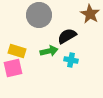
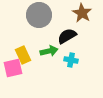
brown star: moved 8 px left, 1 px up
yellow rectangle: moved 6 px right, 4 px down; rotated 48 degrees clockwise
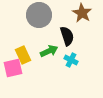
black semicircle: rotated 102 degrees clockwise
green arrow: rotated 12 degrees counterclockwise
cyan cross: rotated 16 degrees clockwise
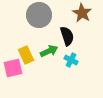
yellow rectangle: moved 3 px right
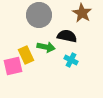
black semicircle: rotated 60 degrees counterclockwise
green arrow: moved 3 px left, 4 px up; rotated 36 degrees clockwise
pink square: moved 2 px up
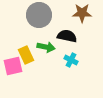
brown star: rotated 30 degrees counterclockwise
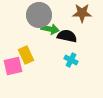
green arrow: moved 4 px right, 18 px up
